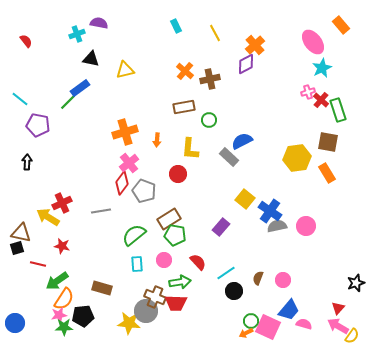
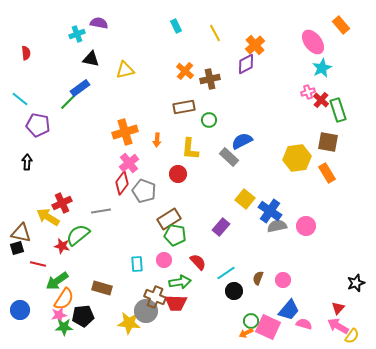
red semicircle at (26, 41): moved 12 px down; rotated 32 degrees clockwise
green semicircle at (134, 235): moved 56 px left
blue circle at (15, 323): moved 5 px right, 13 px up
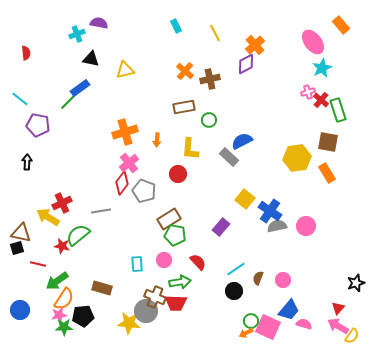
cyan line at (226, 273): moved 10 px right, 4 px up
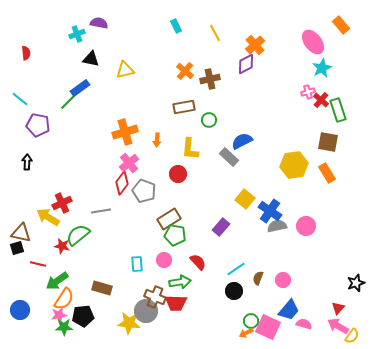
yellow hexagon at (297, 158): moved 3 px left, 7 px down
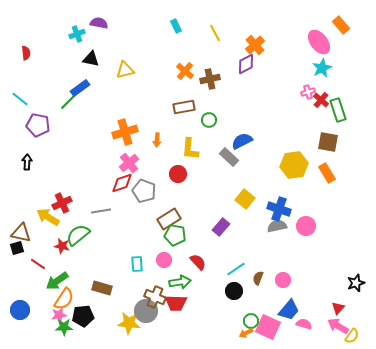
pink ellipse at (313, 42): moved 6 px right
red diamond at (122, 183): rotated 35 degrees clockwise
blue cross at (270, 211): moved 9 px right, 2 px up; rotated 15 degrees counterclockwise
red line at (38, 264): rotated 21 degrees clockwise
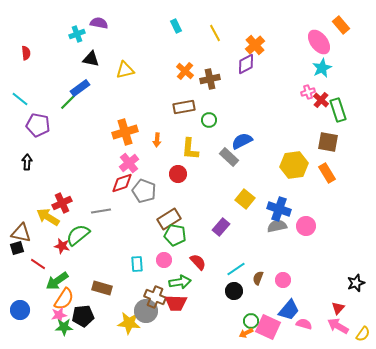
yellow semicircle at (352, 336): moved 11 px right, 2 px up
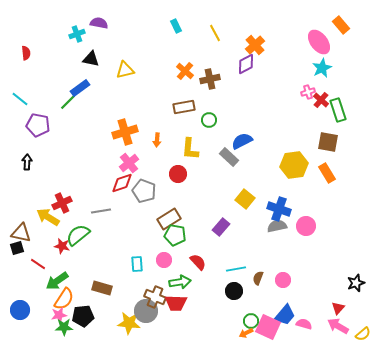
cyan line at (236, 269): rotated 24 degrees clockwise
blue trapezoid at (289, 310): moved 4 px left, 5 px down
yellow semicircle at (363, 334): rotated 14 degrees clockwise
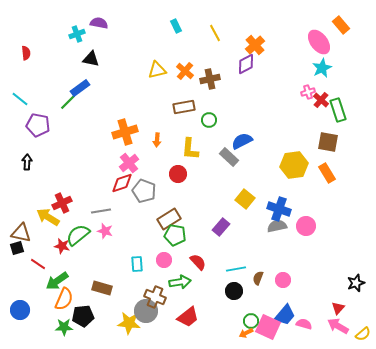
yellow triangle at (125, 70): moved 32 px right
orange semicircle at (64, 299): rotated 10 degrees counterclockwise
red trapezoid at (176, 303): moved 12 px right, 14 px down; rotated 40 degrees counterclockwise
pink star at (59, 315): moved 46 px right, 84 px up; rotated 28 degrees clockwise
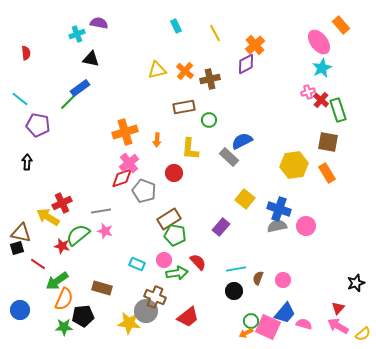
red circle at (178, 174): moved 4 px left, 1 px up
red diamond at (122, 183): moved 5 px up
cyan rectangle at (137, 264): rotated 63 degrees counterclockwise
green arrow at (180, 282): moved 3 px left, 9 px up
blue trapezoid at (285, 315): moved 2 px up
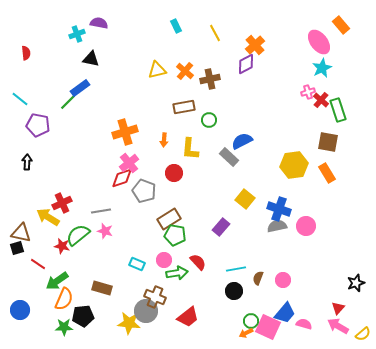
orange arrow at (157, 140): moved 7 px right
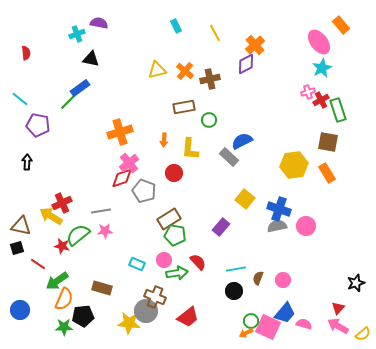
red cross at (321, 100): rotated 21 degrees clockwise
orange cross at (125, 132): moved 5 px left
yellow arrow at (48, 217): moved 3 px right, 1 px up
pink star at (105, 231): rotated 21 degrees counterclockwise
brown triangle at (21, 233): moved 7 px up
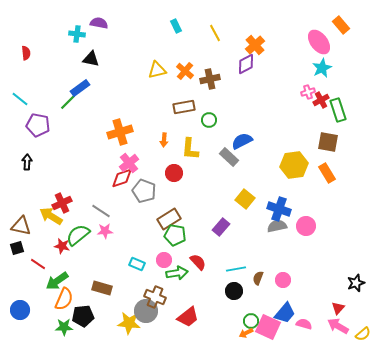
cyan cross at (77, 34): rotated 28 degrees clockwise
gray line at (101, 211): rotated 42 degrees clockwise
